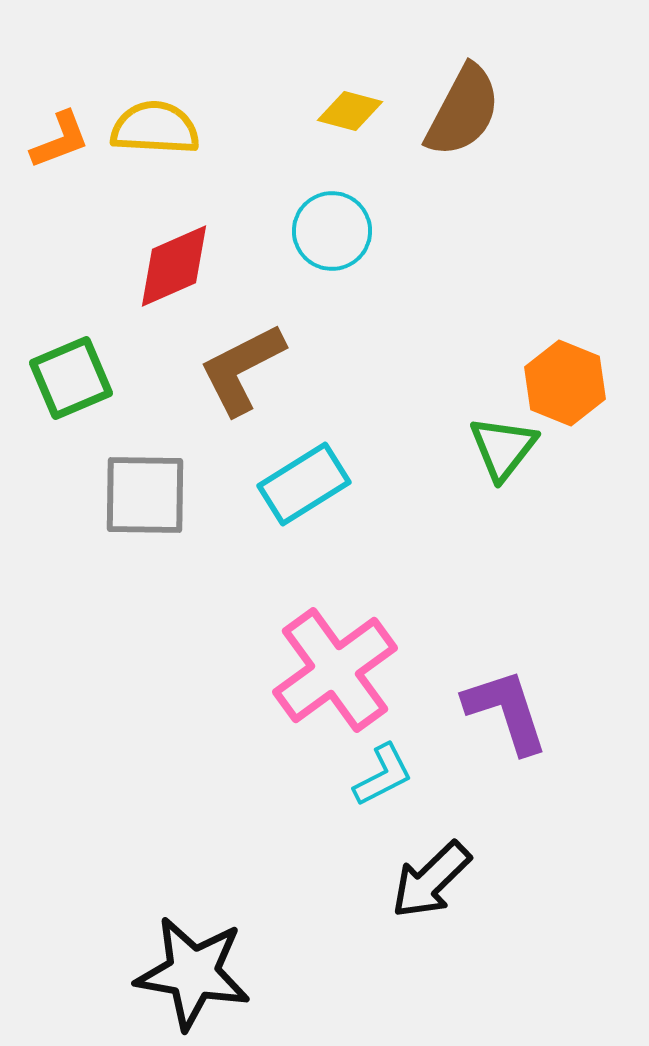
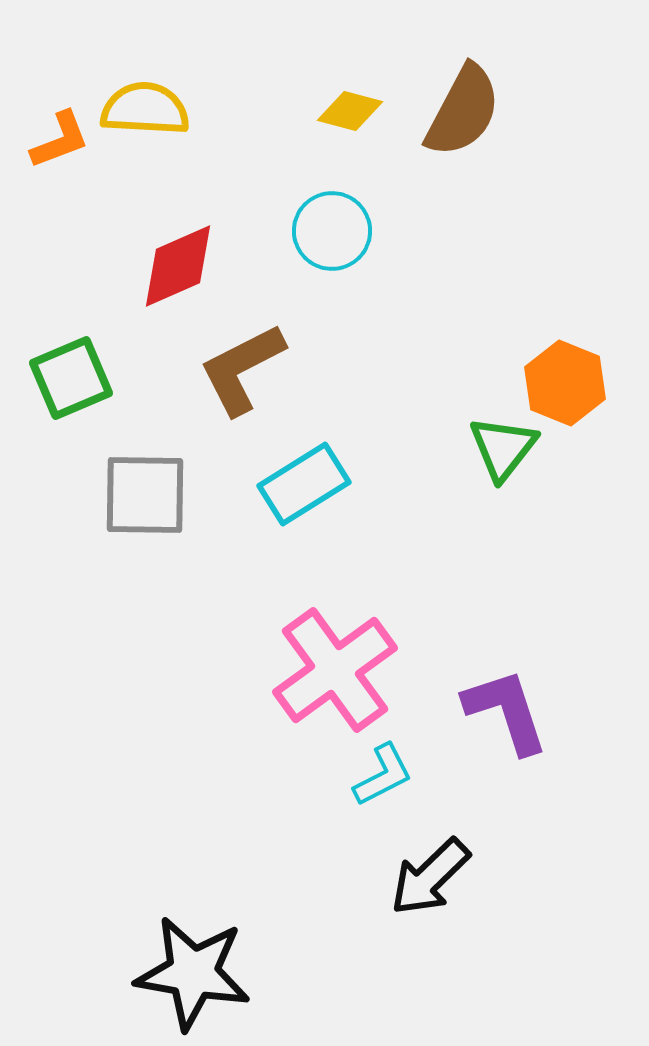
yellow semicircle: moved 10 px left, 19 px up
red diamond: moved 4 px right
black arrow: moved 1 px left, 3 px up
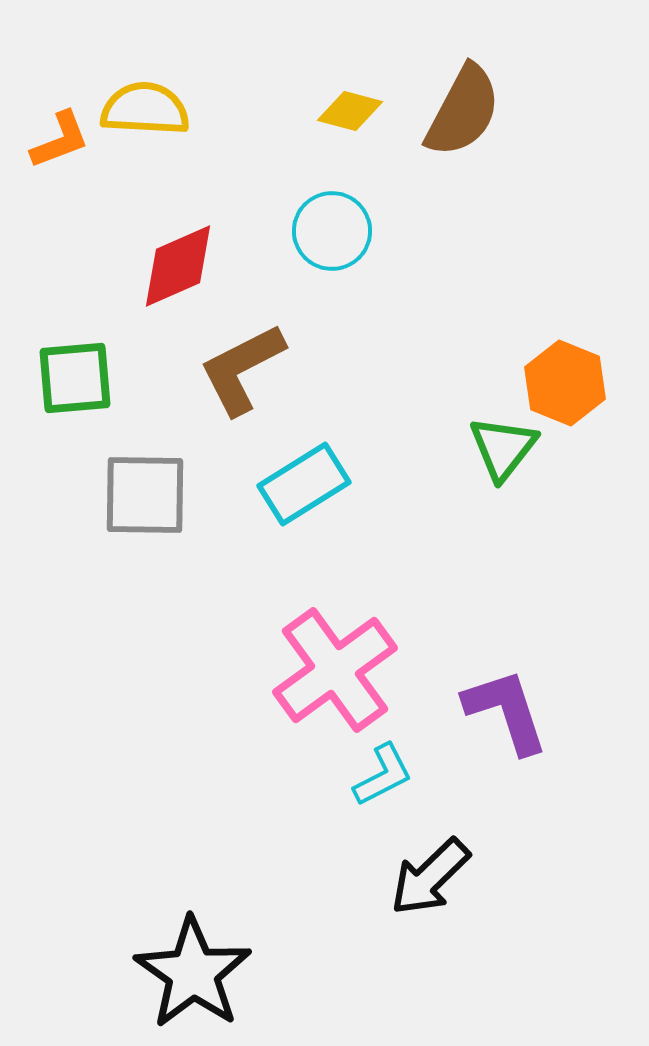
green square: moved 4 px right; rotated 18 degrees clockwise
black star: rotated 25 degrees clockwise
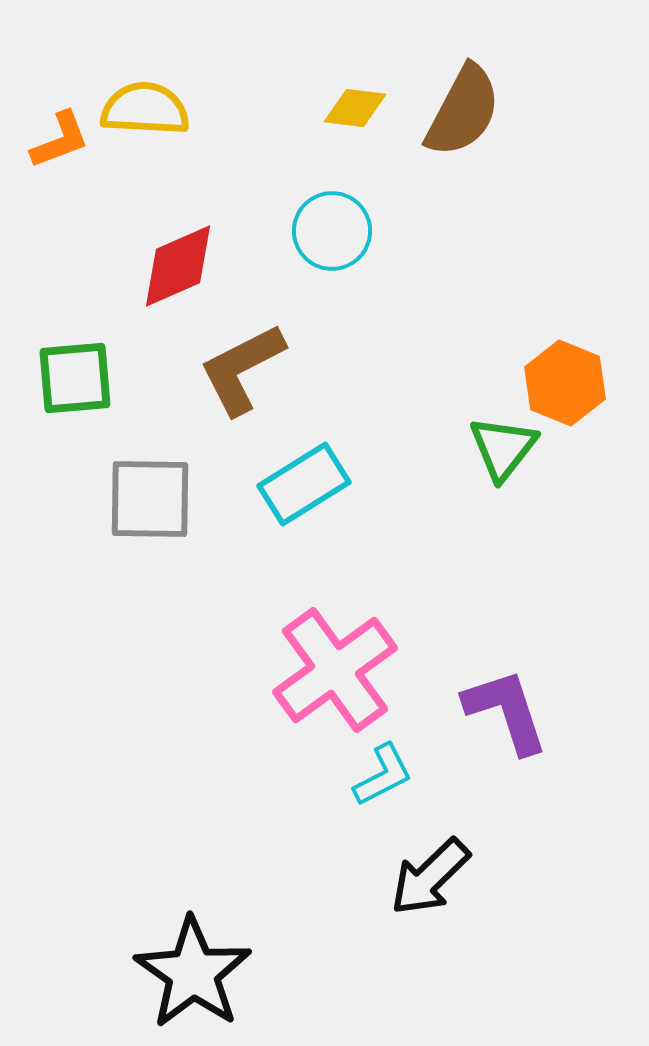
yellow diamond: moved 5 px right, 3 px up; rotated 8 degrees counterclockwise
gray square: moved 5 px right, 4 px down
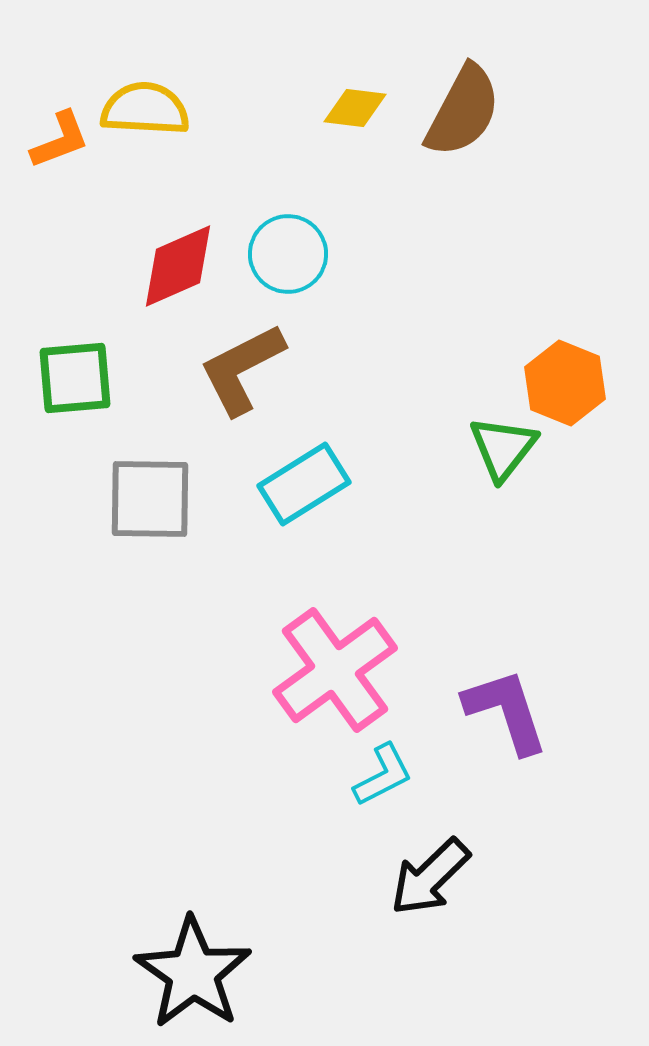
cyan circle: moved 44 px left, 23 px down
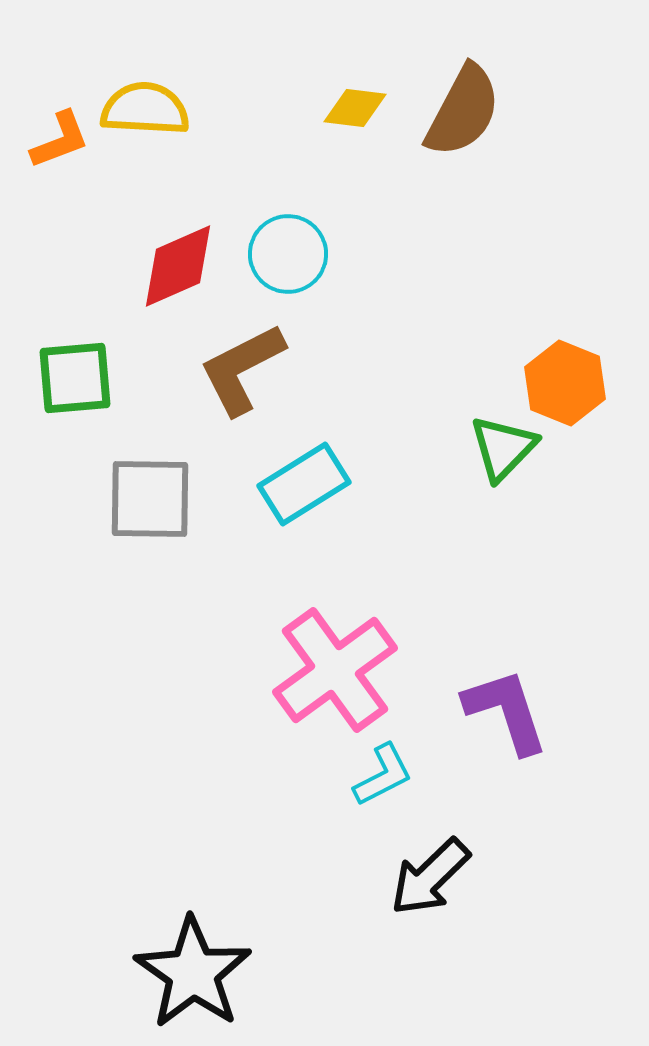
green triangle: rotated 6 degrees clockwise
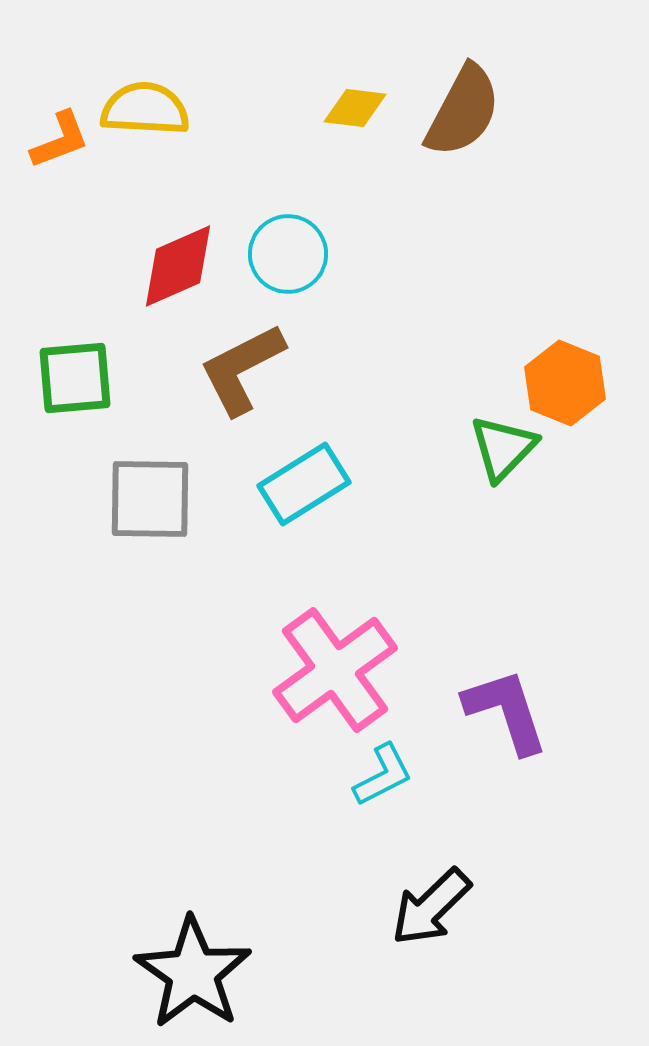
black arrow: moved 1 px right, 30 px down
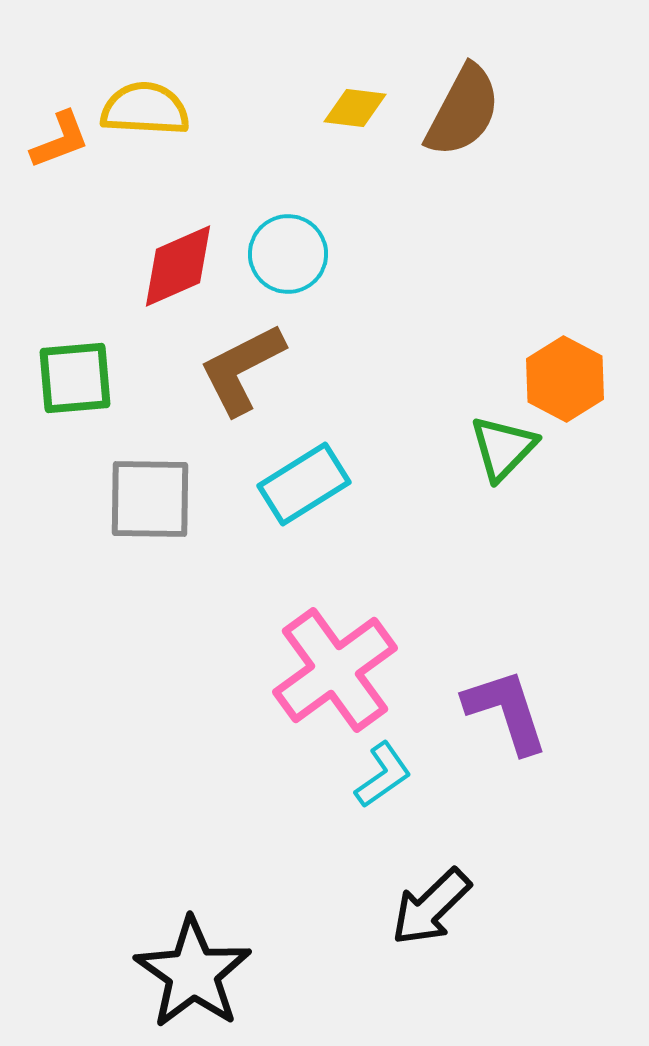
orange hexagon: moved 4 px up; rotated 6 degrees clockwise
cyan L-shape: rotated 8 degrees counterclockwise
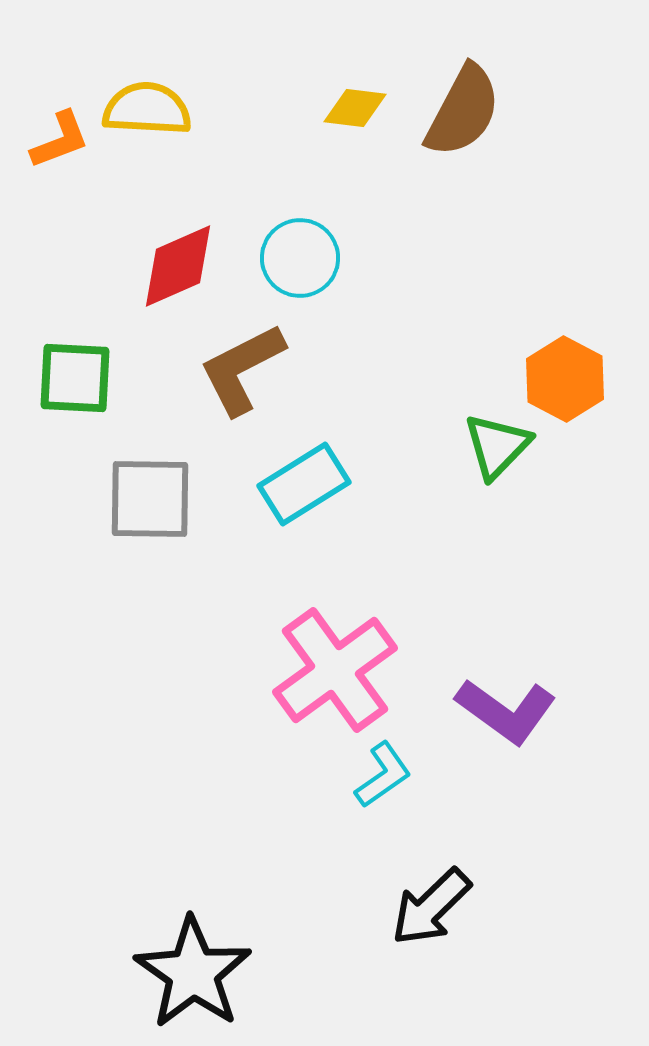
yellow semicircle: moved 2 px right
cyan circle: moved 12 px right, 4 px down
green square: rotated 8 degrees clockwise
green triangle: moved 6 px left, 2 px up
purple L-shape: rotated 144 degrees clockwise
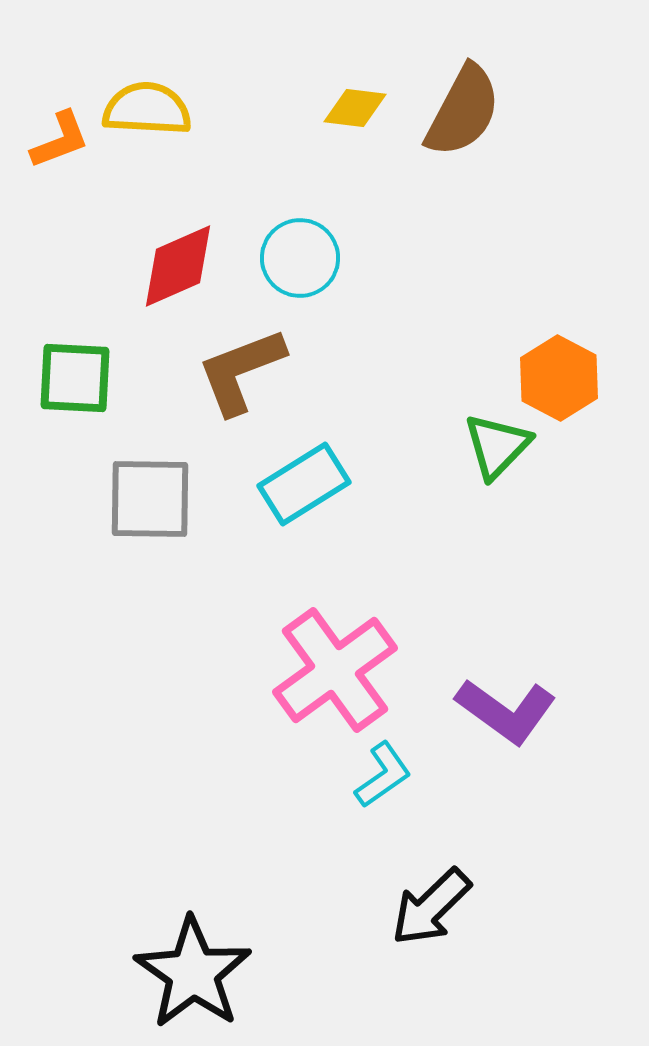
brown L-shape: moved 1 px left, 2 px down; rotated 6 degrees clockwise
orange hexagon: moved 6 px left, 1 px up
